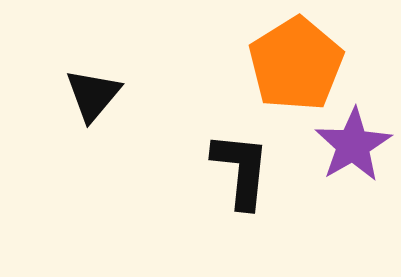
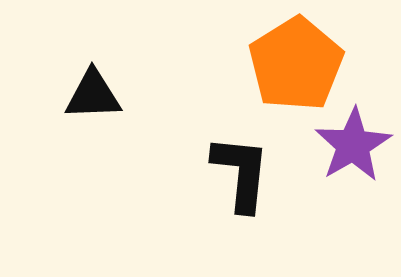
black triangle: rotated 48 degrees clockwise
black L-shape: moved 3 px down
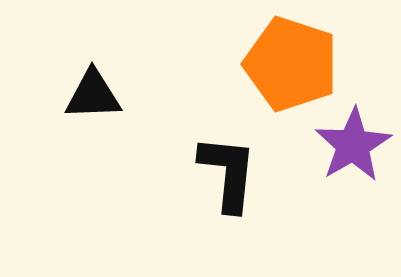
orange pentagon: moved 5 px left; rotated 22 degrees counterclockwise
black L-shape: moved 13 px left
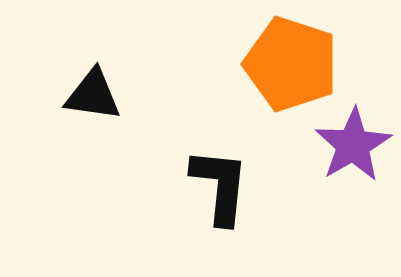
black triangle: rotated 10 degrees clockwise
black L-shape: moved 8 px left, 13 px down
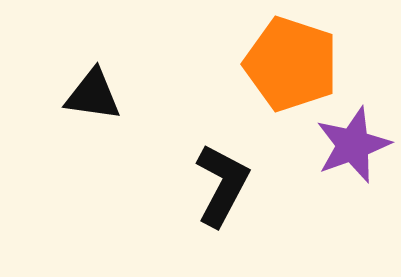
purple star: rotated 10 degrees clockwise
black L-shape: moved 2 px right, 1 px up; rotated 22 degrees clockwise
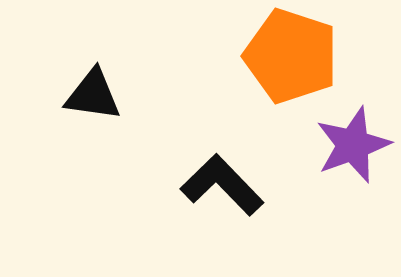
orange pentagon: moved 8 px up
black L-shape: rotated 72 degrees counterclockwise
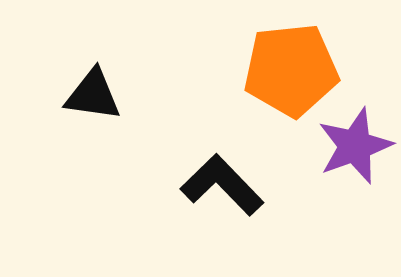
orange pentagon: moved 14 px down; rotated 24 degrees counterclockwise
purple star: moved 2 px right, 1 px down
